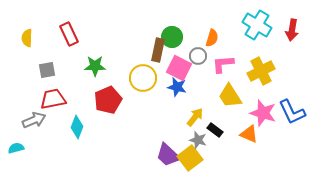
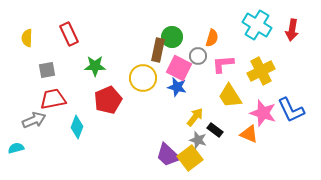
blue L-shape: moved 1 px left, 2 px up
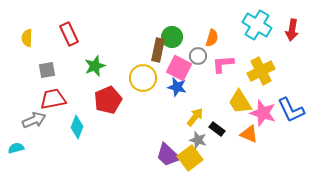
green star: rotated 20 degrees counterclockwise
yellow trapezoid: moved 10 px right, 6 px down
black rectangle: moved 2 px right, 1 px up
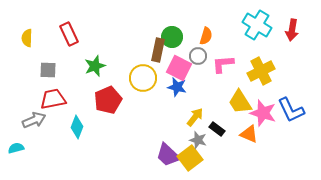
orange semicircle: moved 6 px left, 2 px up
gray square: moved 1 px right; rotated 12 degrees clockwise
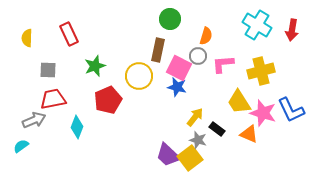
green circle: moved 2 px left, 18 px up
yellow cross: rotated 12 degrees clockwise
yellow circle: moved 4 px left, 2 px up
yellow trapezoid: moved 1 px left
cyan semicircle: moved 5 px right, 2 px up; rotated 21 degrees counterclockwise
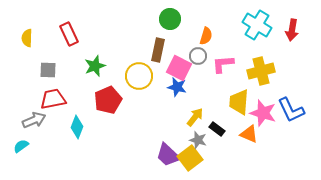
yellow trapezoid: rotated 36 degrees clockwise
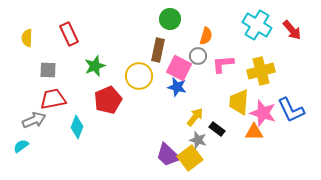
red arrow: rotated 50 degrees counterclockwise
orange triangle: moved 5 px right, 2 px up; rotated 24 degrees counterclockwise
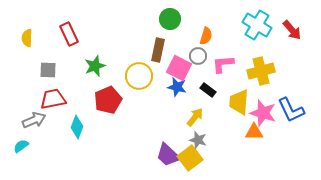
black rectangle: moved 9 px left, 39 px up
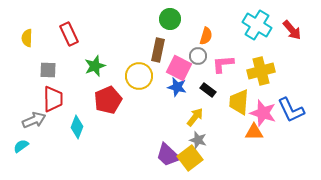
red trapezoid: rotated 100 degrees clockwise
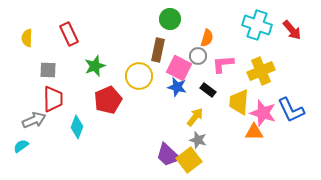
cyan cross: rotated 12 degrees counterclockwise
orange semicircle: moved 1 px right, 2 px down
yellow cross: rotated 8 degrees counterclockwise
yellow square: moved 1 px left, 2 px down
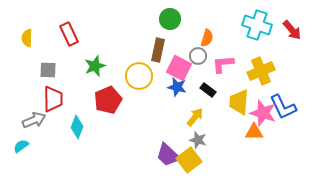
blue L-shape: moved 8 px left, 3 px up
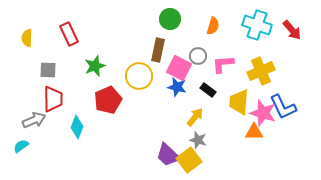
orange semicircle: moved 6 px right, 12 px up
